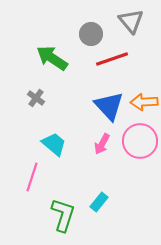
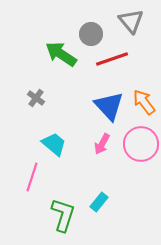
green arrow: moved 9 px right, 4 px up
orange arrow: rotated 56 degrees clockwise
pink circle: moved 1 px right, 3 px down
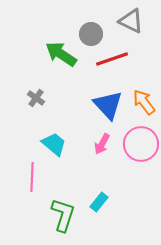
gray triangle: rotated 24 degrees counterclockwise
blue triangle: moved 1 px left, 1 px up
pink line: rotated 16 degrees counterclockwise
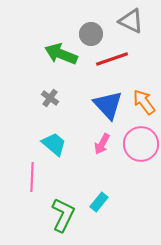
green arrow: rotated 12 degrees counterclockwise
gray cross: moved 14 px right
green L-shape: rotated 8 degrees clockwise
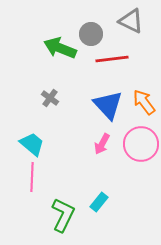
green arrow: moved 1 px left, 6 px up
red line: rotated 12 degrees clockwise
cyan trapezoid: moved 22 px left
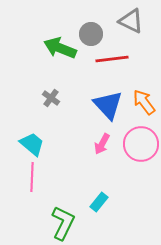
gray cross: moved 1 px right
green L-shape: moved 8 px down
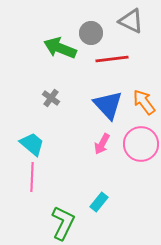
gray circle: moved 1 px up
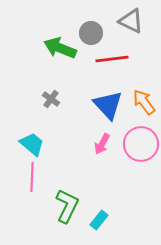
gray cross: moved 1 px down
cyan rectangle: moved 18 px down
green L-shape: moved 4 px right, 17 px up
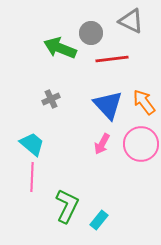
gray cross: rotated 30 degrees clockwise
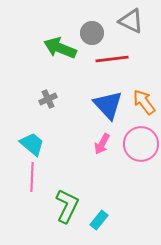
gray circle: moved 1 px right
gray cross: moved 3 px left
